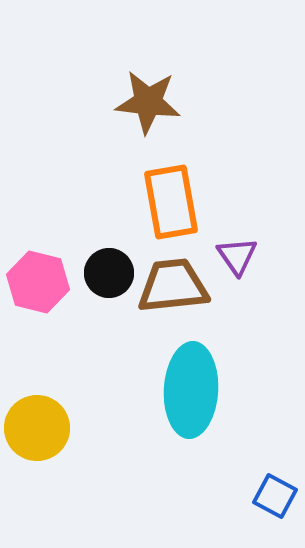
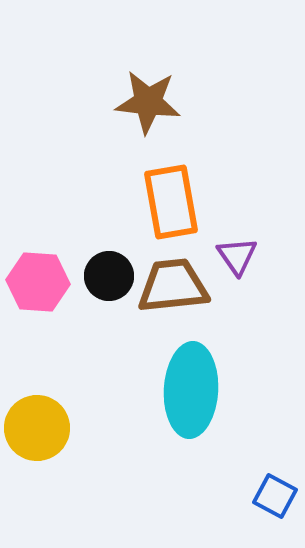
black circle: moved 3 px down
pink hexagon: rotated 10 degrees counterclockwise
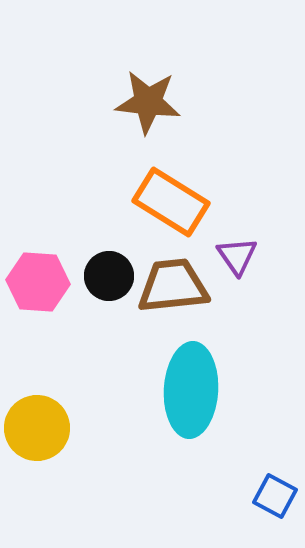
orange rectangle: rotated 48 degrees counterclockwise
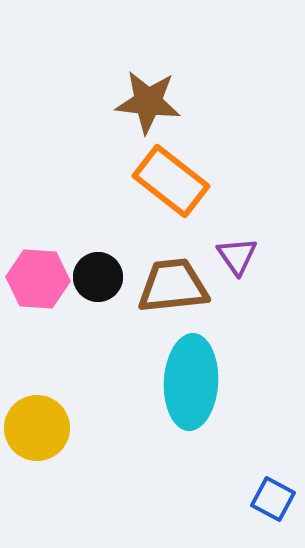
orange rectangle: moved 21 px up; rotated 6 degrees clockwise
black circle: moved 11 px left, 1 px down
pink hexagon: moved 3 px up
cyan ellipse: moved 8 px up
blue square: moved 2 px left, 3 px down
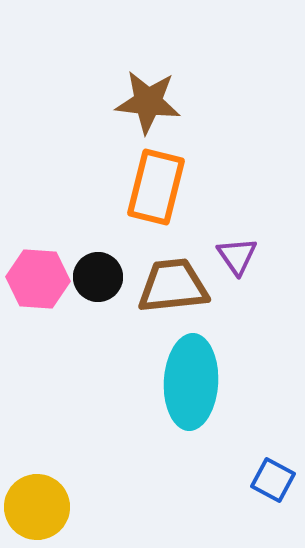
orange rectangle: moved 15 px left, 6 px down; rotated 66 degrees clockwise
yellow circle: moved 79 px down
blue square: moved 19 px up
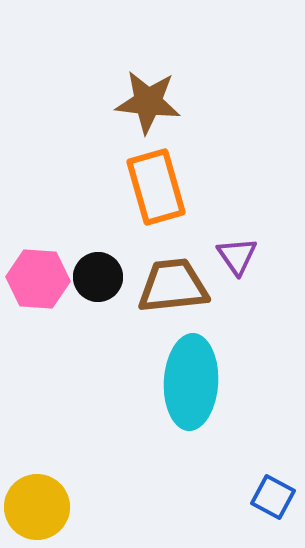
orange rectangle: rotated 30 degrees counterclockwise
blue square: moved 17 px down
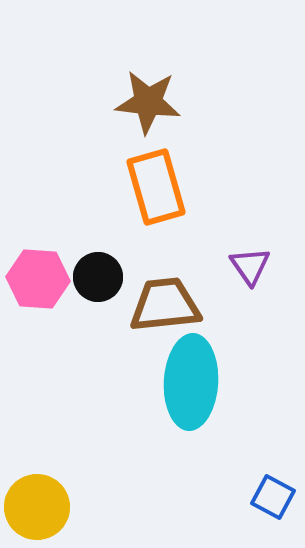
purple triangle: moved 13 px right, 10 px down
brown trapezoid: moved 8 px left, 19 px down
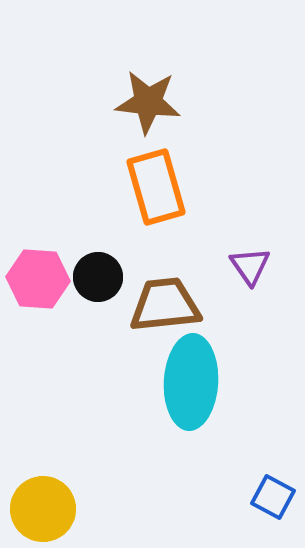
yellow circle: moved 6 px right, 2 px down
